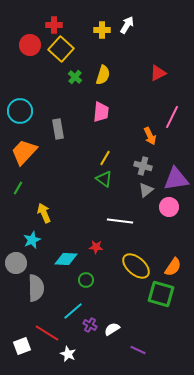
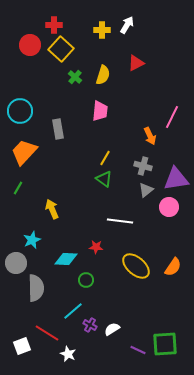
red triangle: moved 22 px left, 10 px up
pink trapezoid: moved 1 px left, 1 px up
yellow arrow: moved 8 px right, 4 px up
green square: moved 4 px right, 50 px down; rotated 20 degrees counterclockwise
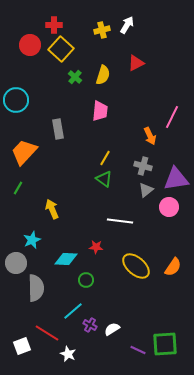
yellow cross: rotated 14 degrees counterclockwise
cyan circle: moved 4 px left, 11 px up
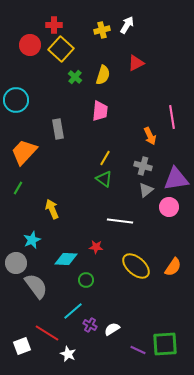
pink line: rotated 35 degrees counterclockwise
gray semicircle: moved 2 px up; rotated 36 degrees counterclockwise
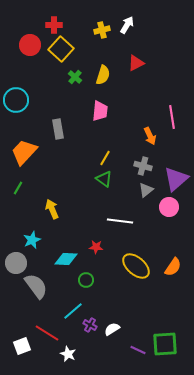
purple triangle: rotated 32 degrees counterclockwise
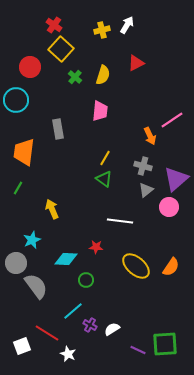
red cross: rotated 35 degrees clockwise
red circle: moved 22 px down
pink line: moved 3 px down; rotated 65 degrees clockwise
orange trapezoid: rotated 36 degrees counterclockwise
orange semicircle: moved 2 px left
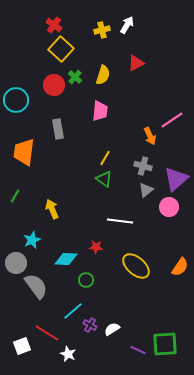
red circle: moved 24 px right, 18 px down
green line: moved 3 px left, 8 px down
orange semicircle: moved 9 px right
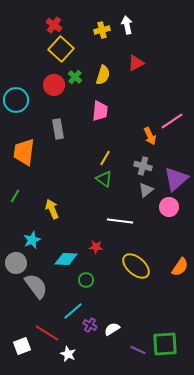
white arrow: rotated 42 degrees counterclockwise
pink line: moved 1 px down
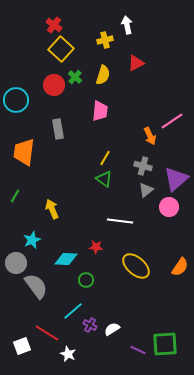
yellow cross: moved 3 px right, 10 px down
